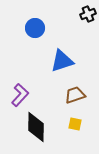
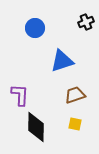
black cross: moved 2 px left, 8 px down
purple L-shape: rotated 40 degrees counterclockwise
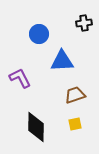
black cross: moved 2 px left, 1 px down; rotated 14 degrees clockwise
blue circle: moved 4 px right, 6 px down
blue triangle: rotated 15 degrees clockwise
purple L-shape: moved 17 px up; rotated 30 degrees counterclockwise
yellow square: rotated 24 degrees counterclockwise
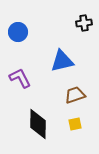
blue circle: moved 21 px left, 2 px up
blue triangle: rotated 10 degrees counterclockwise
black diamond: moved 2 px right, 3 px up
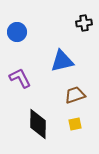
blue circle: moved 1 px left
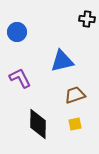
black cross: moved 3 px right, 4 px up; rotated 14 degrees clockwise
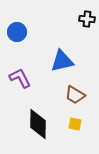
brown trapezoid: rotated 130 degrees counterclockwise
yellow square: rotated 24 degrees clockwise
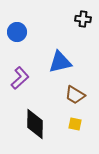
black cross: moved 4 px left
blue triangle: moved 2 px left, 1 px down
purple L-shape: rotated 75 degrees clockwise
black diamond: moved 3 px left
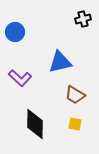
black cross: rotated 21 degrees counterclockwise
blue circle: moved 2 px left
purple L-shape: rotated 85 degrees clockwise
